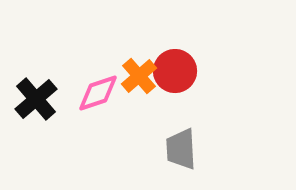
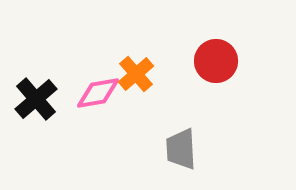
red circle: moved 41 px right, 10 px up
orange cross: moved 3 px left, 2 px up
pink diamond: rotated 9 degrees clockwise
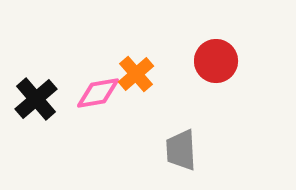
gray trapezoid: moved 1 px down
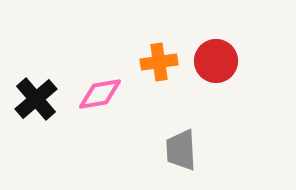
orange cross: moved 23 px right, 12 px up; rotated 33 degrees clockwise
pink diamond: moved 2 px right, 1 px down
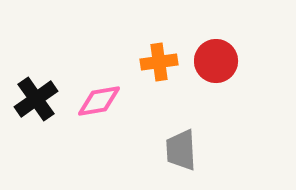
pink diamond: moved 1 px left, 7 px down
black cross: rotated 6 degrees clockwise
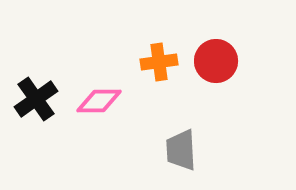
pink diamond: rotated 9 degrees clockwise
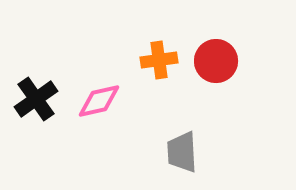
orange cross: moved 2 px up
pink diamond: rotated 12 degrees counterclockwise
gray trapezoid: moved 1 px right, 2 px down
